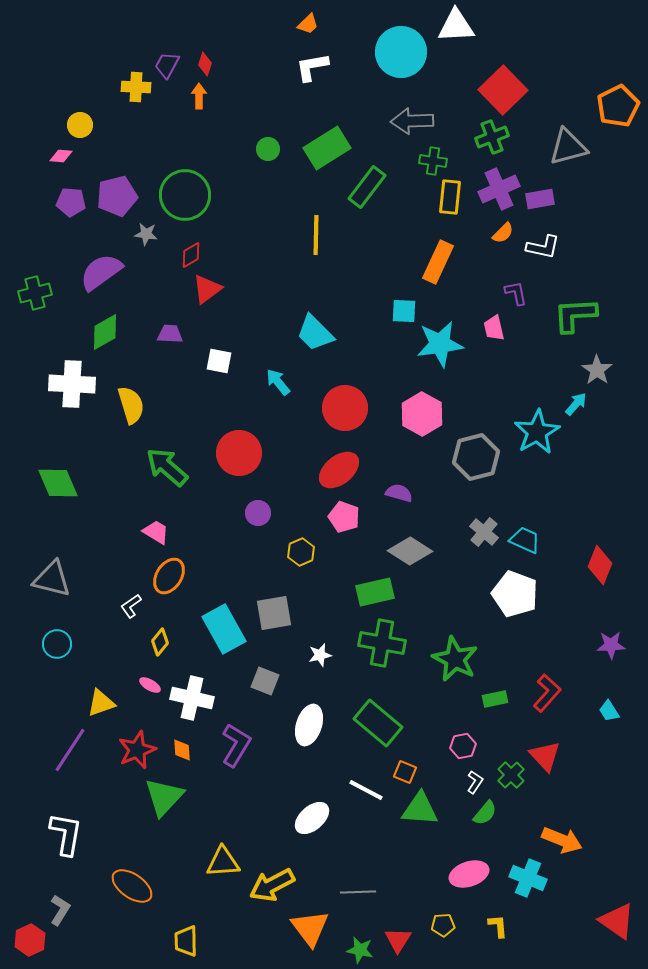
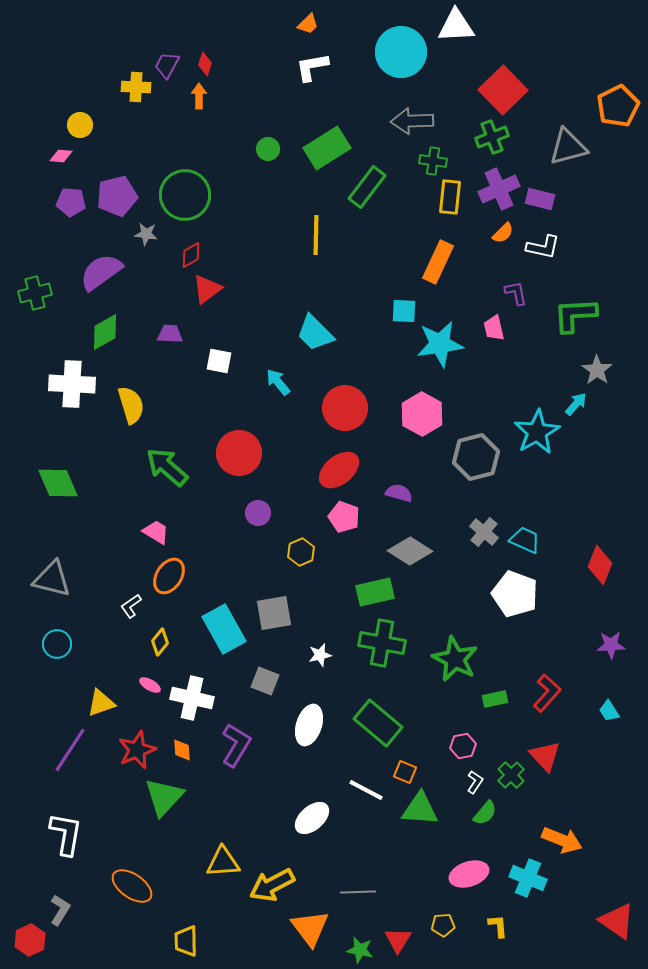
purple rectangle at (540, 199): rotated 24 degrees clockwise
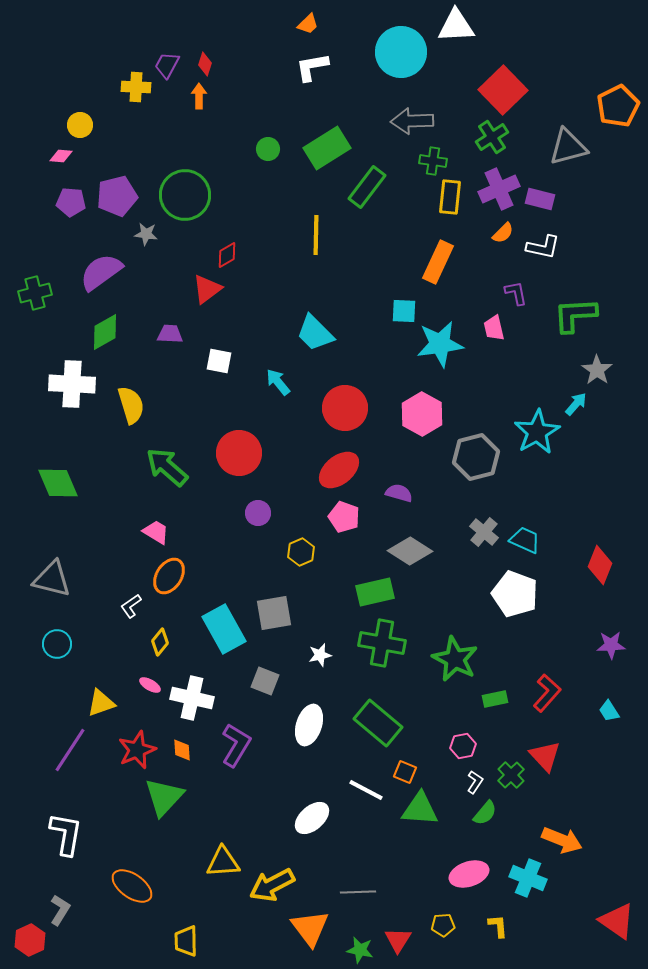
green cross at (492, 137): rotated 12 degrees counterclockwise
red diamond at (191, 255): moved 36 px right
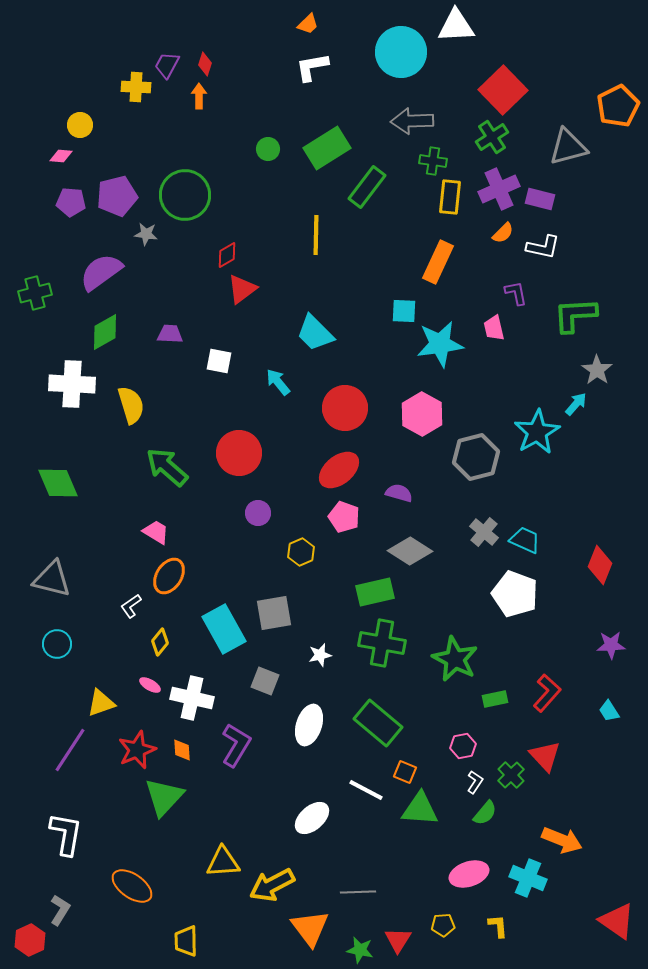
red triangle at (207, 289): moved 35 px right
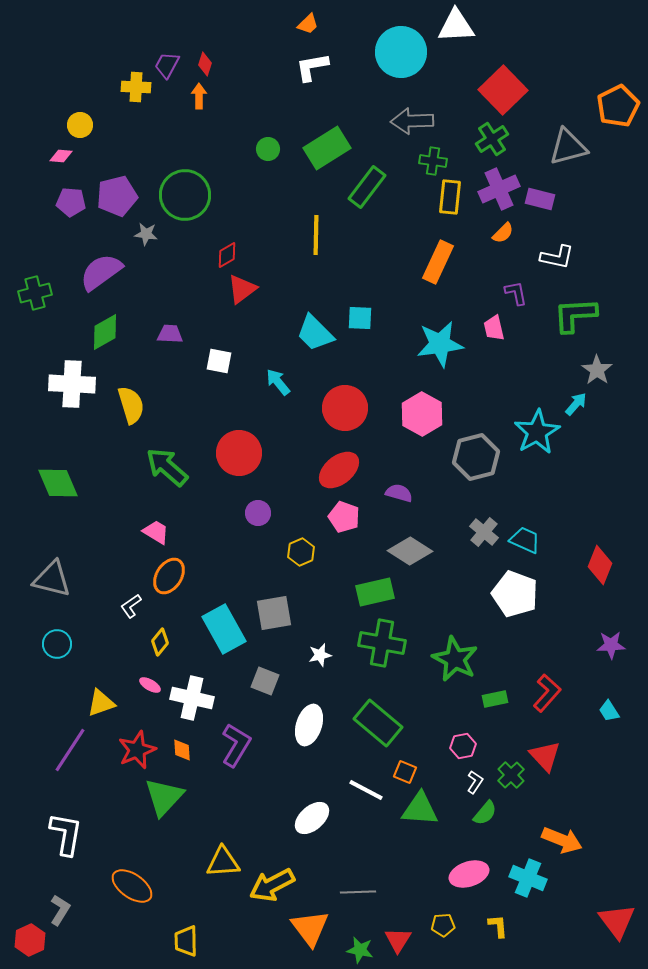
green cross at (492, 137): moved 2 px down
white L-shape at (543, 247): moved 14 px right, 10 px down
cyan square at (404, 311): moved 44 px left, 7 px down
red triangle at (617, 921): rotated 18 degrees clockwise
